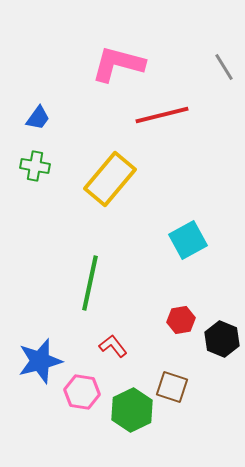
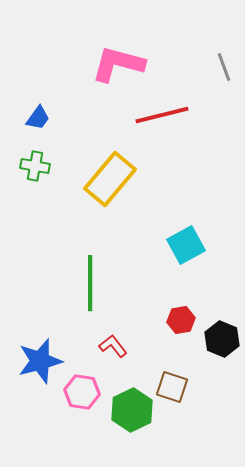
gray line: rotated 12 degrees clockwise
cyan square: moved 2 px left, 5 px down
green line: rotated 12 degrees counterclockwise
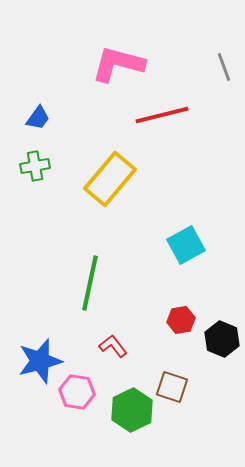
green cross: rotated 20 degrees counterclockwise
green line: rotated 12 degrees clockwise
pink hexagon: moved 5 px left
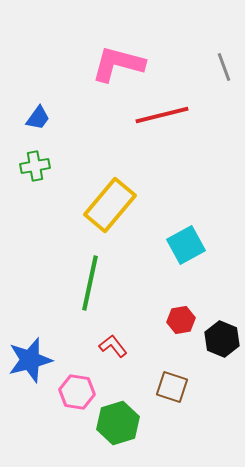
yellow rectangle: moved 26 px down
blue star: moved 10 px left, 1 px up
green hexagon: moved 14 px left, 13 px down; rotated 9 degrees clockwise
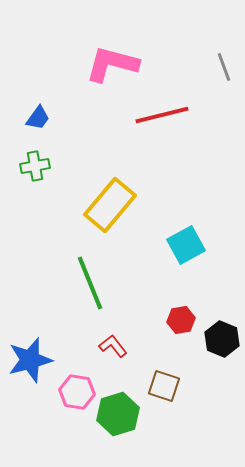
pink L-shape: moved 6 px left
green line: rotated 34 degrees counterclockwise
brown square: moved 8 px left, 1 px up
green hexagon: moved 9 px up
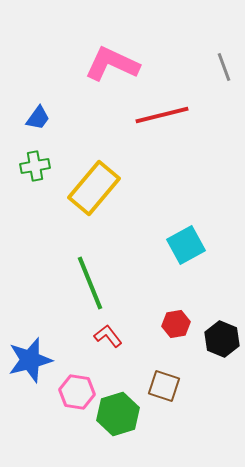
pink L-shape: rotated 10 degrees clockwise
yellow rectangle: moved 16 px left, 17 px up
red hexagon: moved 5 px left, 4 px down
red L-shape: moved 5 px left, 10 px up
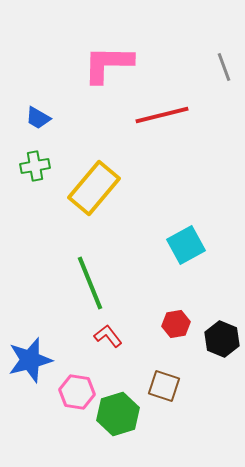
pink L-shape: moved 4 px left; rotated 24 degrees counterclockwise
blue trapezoid: rotated 84 degrees clockwise
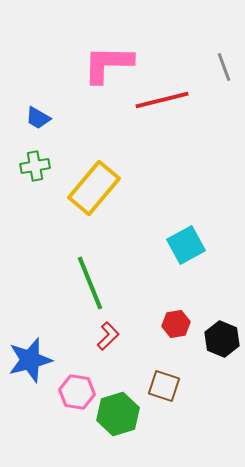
red line: moved 15 px up
red L-shape: rotated 84 degrees clockwise
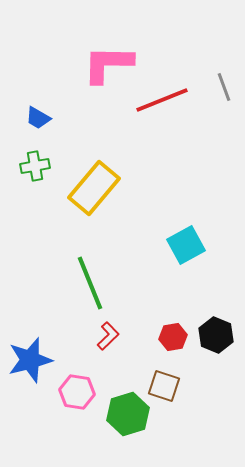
gray line: moved 20 px down
red line: rotated 8 degrees counterclockwise
red hexagon: moved 3 px left, 13 px down
black hexagon: moved 6 px left, 4 px up
green hexagon: moved 10 px right
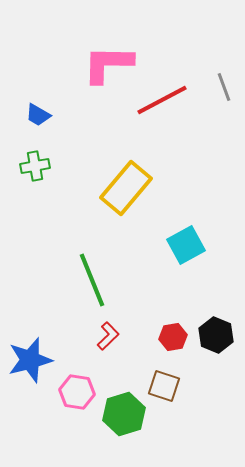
red line: rotated 6 degrees counterclockwise
blue trapezoid: moved 3 px up
yellow rectangle: moved 32 px right
green line: moved 2 px right, 3 px up
green hexagon: moved 4 px left
